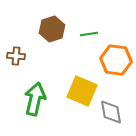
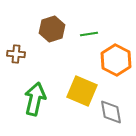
brown cross: moved 2 px up
orange hexagon: rotated 20 degrees clockwise
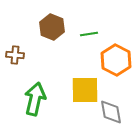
brown hexagon: moved 2 px up; rotated 20 degrees counterclockwise
brown cross: moved 1 px left, 1 px down
yellow square: moved 3 px right, 1 px up; rotated 24 degrees counterclockwise
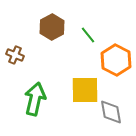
brown hexagon: rotated 10 degrees clockwise
green line: moved 1 px left, 1 px down; rotated 60 degrees clockwise
brown cross: rotated 18 degrees clockwise
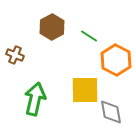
green line: moved 1 px right, 1 px down; rotated 18 degrees counterclockwise
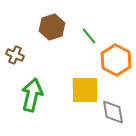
brown hexagon: rotated 10 degrees clockwise
green line: rotated 18 degrees clockwise
green arrow: moved 3 px left, 4 px up
gray diamond: moved 2 px right
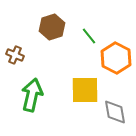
orange hexagon: moved 2 px up
gray diamond: moved 2 px right
